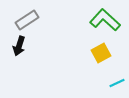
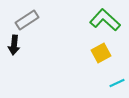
black arrow: moved 5 px left, 1 px up; rotated 12 degrees counterclockwise
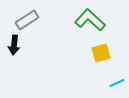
green L-shape: moved 15 px left
yellow square: rotated 12 degrees clockwise
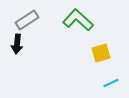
green L-shape: moved 12 px left
black arrow: moved 3 px right, 1 px up
cyan line: moved 6 px left
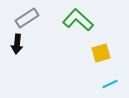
gray rectangle: moved 2 px up
cyan line: moved 1 px left, 1 px down
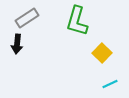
green L-shape: moved 1 px left, 1 px down; rotated 116 degrees counterclockwise
yellow square: moved 1 px right; rotated 30 degrees counterclockwise
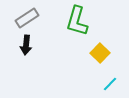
black arrow: moved 9 px right, 1 px down
yellow square: moved 2 px left
cyan line: rotated 21 degrees counterclockwise
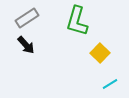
black arrow: rotated 48 degrees counterclockwise
cyan line: rotated 14 degrees clockwise
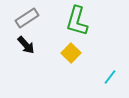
yellow square: moved 29 px left
cyan line: moved 7 px up; rotated 21 degrees counterclockwise
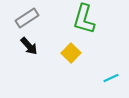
green L-shape: moved 7 px right, 2 px up
black arrow: moved 3 px right, 1 px down
cyan line: moved 1 px right, 1 px down; rotated 28 degrees clockwise
